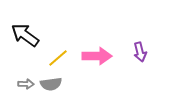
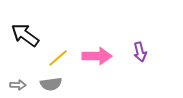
gray arrow: moved 8 px left, 1 px down
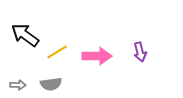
yellow line: moved 1 px left, 6 px up; rotated 10 degrees clockwise
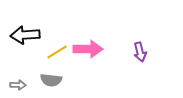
black arrow: rotated 40 degrees counterclockwise
pink arrow: moved 9 px left, 7 px up
gray semicircle: moved 4 px up; rotated 15 degrees clockwise
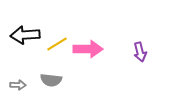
yellow line: moved 8 px up
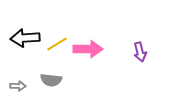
black arrow: moved 3 px down
gray arrow: moved 1 px down
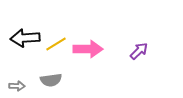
yellow line: moved 1 px left
purple arrow: moved 1 px left, 1 px up; rotated 120 degrees counterclockwise
gray semicircle: rotated 15 degrees counterclockwise
gray arrow: moved 1 px left
